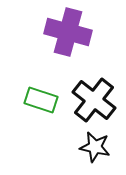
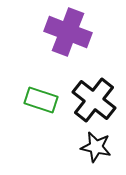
purple cross: rotated 6 degrees clockwise
black star: moved 1 px right
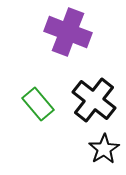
green rectangle: moved 3 px left, 4 px down; rotated 32 degrees clockwise
black star: moved 8 px right, 2 px down; rotated 28 degrees clockwise
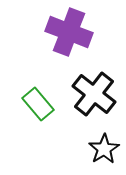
purple cross: moved 1 px right
black cross: moved 6 px up
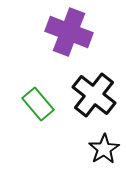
black cross: moved 1 px down
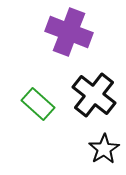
green rectangle: rotated 8 degrees counterclockwise
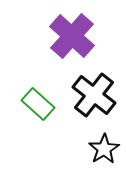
purple cross: moved 3 px right, 4 px down; rotated 21 degrees clockwise
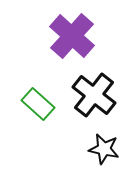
black star: rotated 28 degrees counterclockwise
